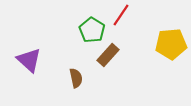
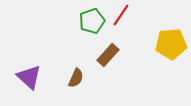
green pentagon: moved 9 px up; rotated 20 degrees clockwise
purple triangle: moved 17 px down
brown semicircle: rotated 36 degrees clockwise
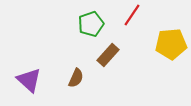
red line: moved 11 px right
green pentagon: moved 1 px left, 3 px down
purple triangle: moved 3 px down
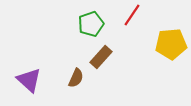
brown rectangle: moved 7 px left, 2 px down
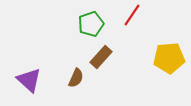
yellow pentagon: moved 2 px left, 14 px down
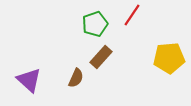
green pentagon: moved 4 px right
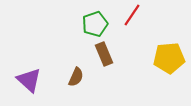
brown rectangle: moved 3 px right, 3 px up; rotated 65 degrees counterclockwise
brown semicircle: moved 1 px up
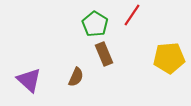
green pentagon: rotated 20 degrees counterclockwise
